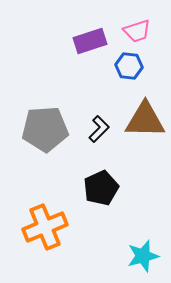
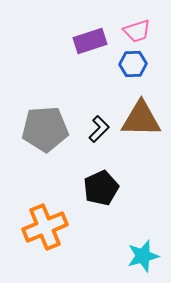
blue hexagon: moved 4 px right, 2 px up; rotated 8 degrees counterclockwise
brown triangle: moved 4 px left, 1 px up
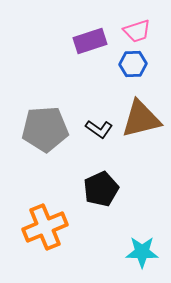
brown triangle: rotated 15 degrees counterclockwise
black L-shape: rotated 80 degrees clockwise
black pentagon: moved 1 px down
cyan star: moved 1 px left, 4 px up; rotated 16 degrees clockwise
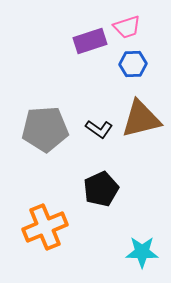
pink trapezoid: moved 10 px left, 4 px up
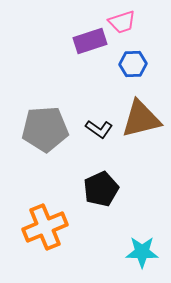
pink trapezoid: moved 5 px left, 5 px up
